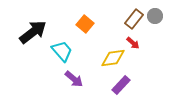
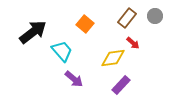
brown rectangle: moved 7 px left, 1 px up
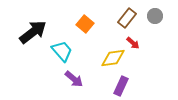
purple rectangle: moved 1 px down; rotated 18 degrees counterclockwise
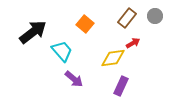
red arrow: rotated 72 degrees counterclockwise
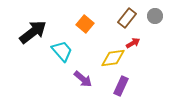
purple arrow: moved 9 px right
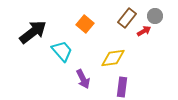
red arrow: moved 11 px right, 12 px up
purple arrow: rotated 24 degrees clockwise
purple rectangle: moved 1 px right, 1 px down; rotated 18 degrees counterclockwise
